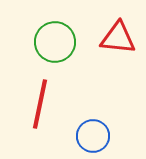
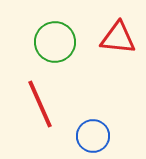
red line: rotated 36 degrees counterclockwise
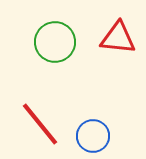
red line: moved 20 px down; rotated 15 degrees counterclockwise
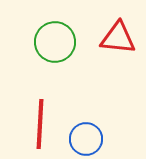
red line: rotated 42 degrees clockwise
blue circle: moved 7 px left, 3 px down
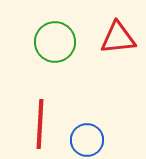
red triangle: rotated 12 degrees counterclockwise
blue circle: moved 1 px right, 1 px down
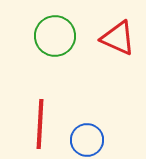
red triangle: rotated 30 degrees clockwise
green circle: moved 6 px up
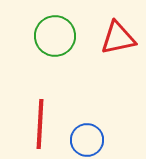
red triangle: rotated 36 degrees counterclockwise
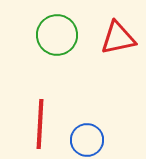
green circle: moved 2 px right, 1 px up
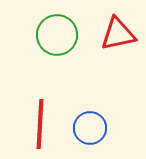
red triangle: moved 4 px up
blue circle: moved 3 px right, 12 px up
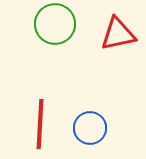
green circle: moved 2 px left, 11 px up
